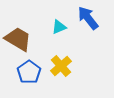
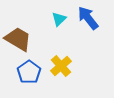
cyan triangle: moved 8 px up; rotated 21 degrees counterclockwise
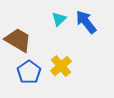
blue arrow: moved 2 px left, 4 px down
brown trapezoid: moved 1 px down
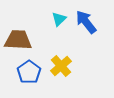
brown trapezoid: rotated 28 degrees counterclockwise
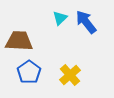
cyan triangle: moved 1 px right, 1 px up
brown trapezoid: moved 1 px right, 1 px down
yellow cross: moved 9 px right, 9 px down
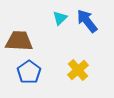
blue arrow: moved 1 px right, 1 px up
yellow cross: moved 8 px right, 5 px up
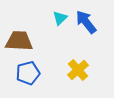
blue arrow: moved 1 px left, 1 px down
blue pentagon: moved 1 px left, 1 px down; rotated 20 degrees clockwise
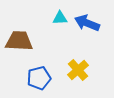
cyan triangle: rotated 42 degrees clockwise
blue arrow: moved 1 px right, 1 px down; rotated 30 degrees counterclockwise
blue pentagon: moved 11 px right, 5 px down
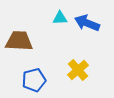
blue pentagon: moved 5 px left, 2 px down
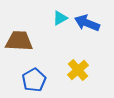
cyan triangle: rotated 28 degrees counterclockwise
blue pentagon: rotated 15 degrees counterclockwise
